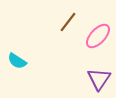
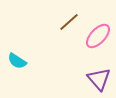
brown line: moved 1 px right; rotated 10 degrees clockwise
purple triangle: rotated 15 degrees counterclockwise
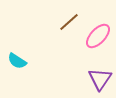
purple triangle: moved 1 px right; rotated 15 degrees clockwise
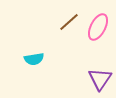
pink ellipse: moved 9 px up; rotated 16 degrees counterclockwise
cyan semicircle: moved 17 px right, 2 px up; rotated 42 degrees counterclockwise
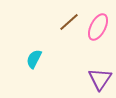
cyan semicircle: rotated 126 degrees clockwise
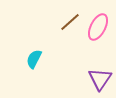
brown line: moved 1 px right
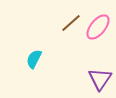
brown line: moved 1 px right, 1 px down
pink ellipse: rotated 12 degrees clockwise
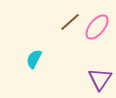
brown line: moved 1 px left, 1 px up
pink ellipse: moved 1 px left
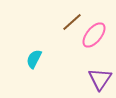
brown line: moved 2 px right
pink ellipse: moved 3 px left, 8 px down
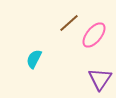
brown line: moved 3 px left, 1 px down
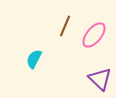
brown line: moved 4 px left, 3 px down; rotated 25 degrees counterclockwise
purple triangle: rotated 20 degrees counterclockwise
